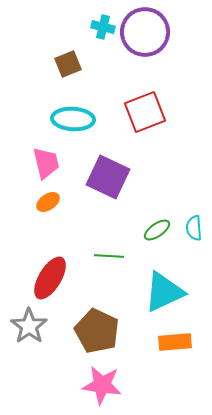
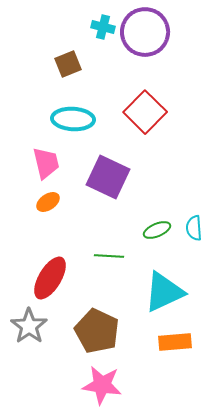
red square: rotated 24 degrees counterclockwise
green ellipse: rotated 12 degrees clockwise
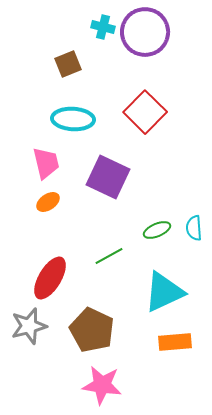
green line: rotated 32 degrees counterclockwise
gray star: rotated 21 degrees clockwise
brown pentagon: moved 5 px left, 1 px up
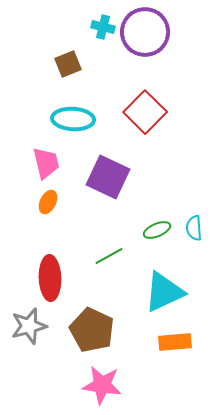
orange ellipse: rotated 30 degrees counterclockwise
red ellipse: rotated 33 degrees counterclockwise
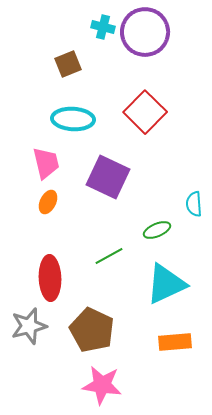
cyan semicircle: moved 24 px up
cyan triangle: moved 2 px right, 8 px up
